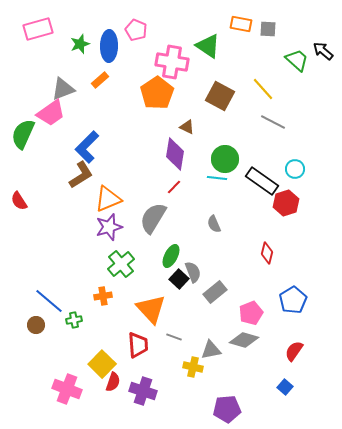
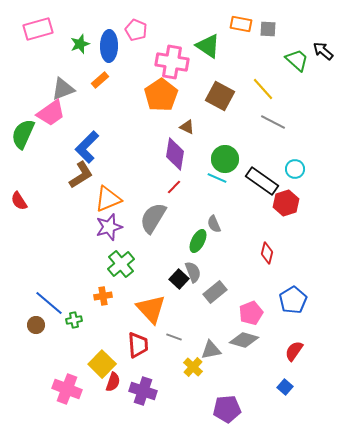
orange pentagon at (157, 93): moved 4 px right, 2 px down
cyan line at (217, 178): rotated 18 degrees clockwise
green ellipse at (171, 256): moved 27 px right, 15 px up
blue line at (49, 301): moved 2 px down
yellow cross at (193, 367): rotated 30 degrees clockwise
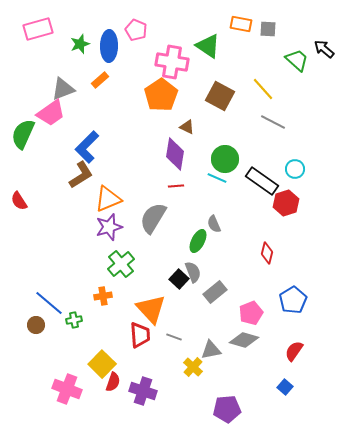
black arrow at (323, 51): moved 1 px right, 2 px up
red line at (174, 187): moved 2 px right, 1 px up; rotated 42 degrees clockwise
red trapezoid at (138, 345): moved 2 px right, 10 px up
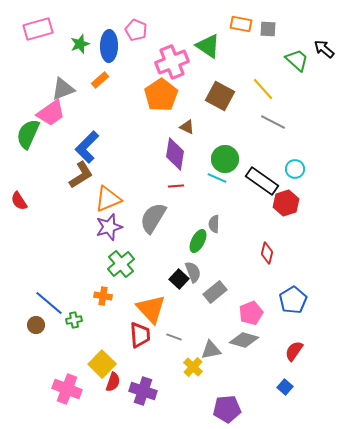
pink cross at (172, 62): rotated 32 degrees counterclockwise
green semicircle at (23, 134): moved 5 px right
gray semicircle at (214, 224): rotated 24 degrees clockwise
orange cross at (103, 296): rotated 18 degrees clockwise
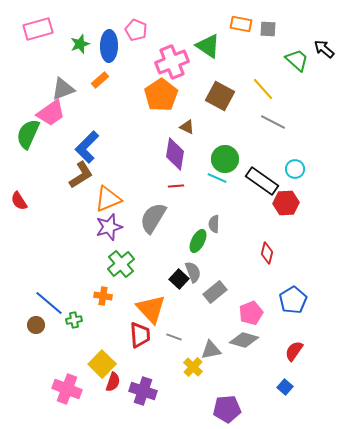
red hexagon at (286, 203): rotated 15 degrees clockwise
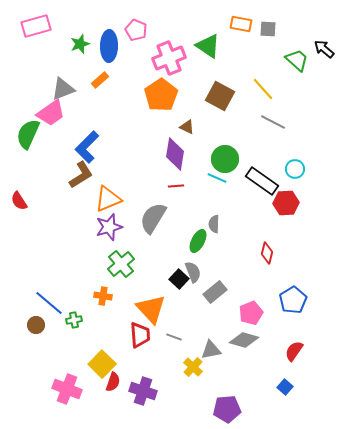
pink rectangle at (38, 29): moved 2 px left, 3 px up
pink cross at (172, 62): moved 3 px left, 4 px up
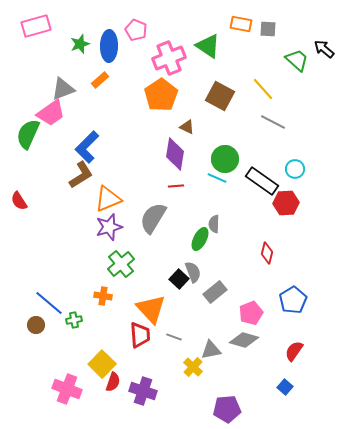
green ellipse at (198, 241): moved 2 px right, 2 px up
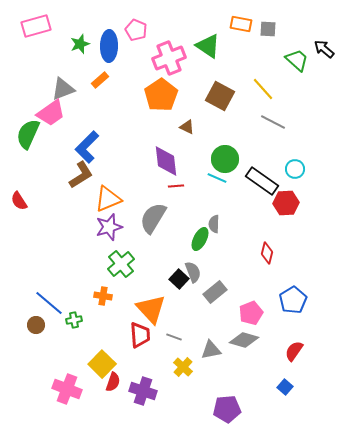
purple diamond at (175, 154): moved 9 px left, 7 px down; rotated 16 degrees counterclockwise
yellow cross at (193, 367): moved 10 px left
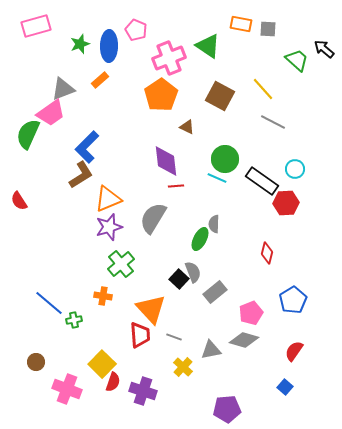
brown circle at (36, 325): moved 37 px down
